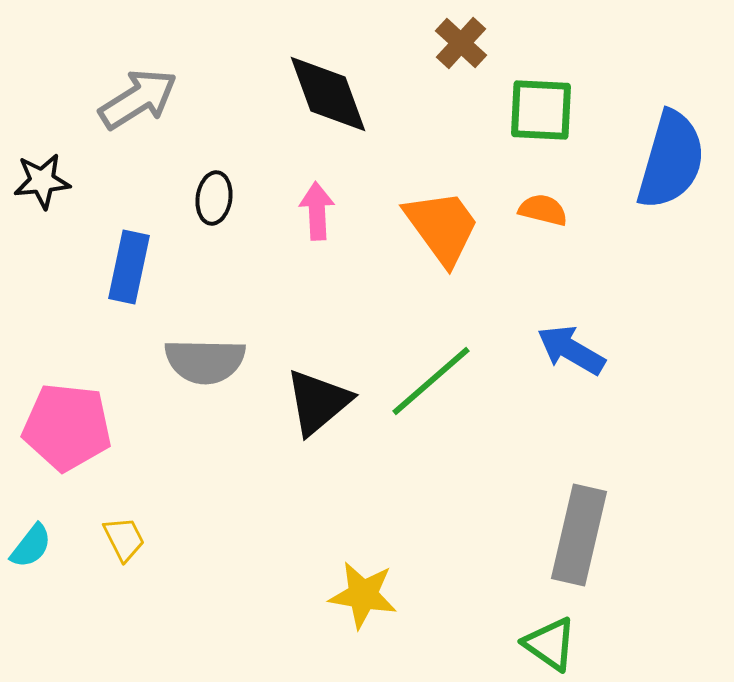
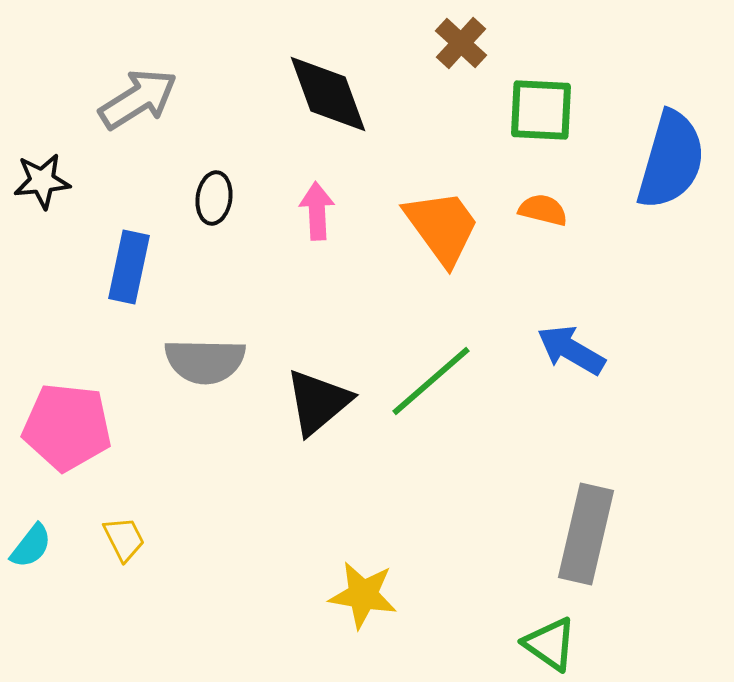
gray rectangle: moved 7 px right, 1 px up
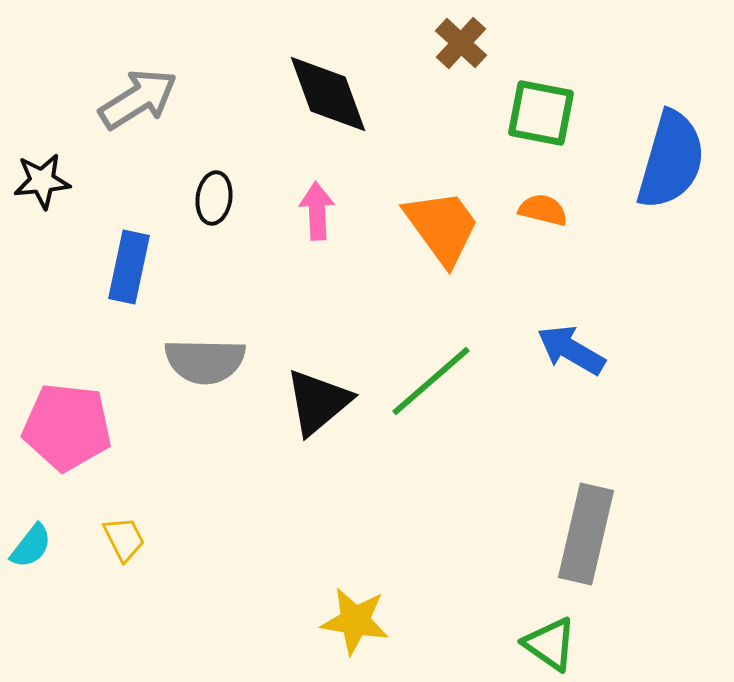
green square: moved 3 px down; rotated 8 degrees clockwise
yellow star: moved 8 px left, 26 px down
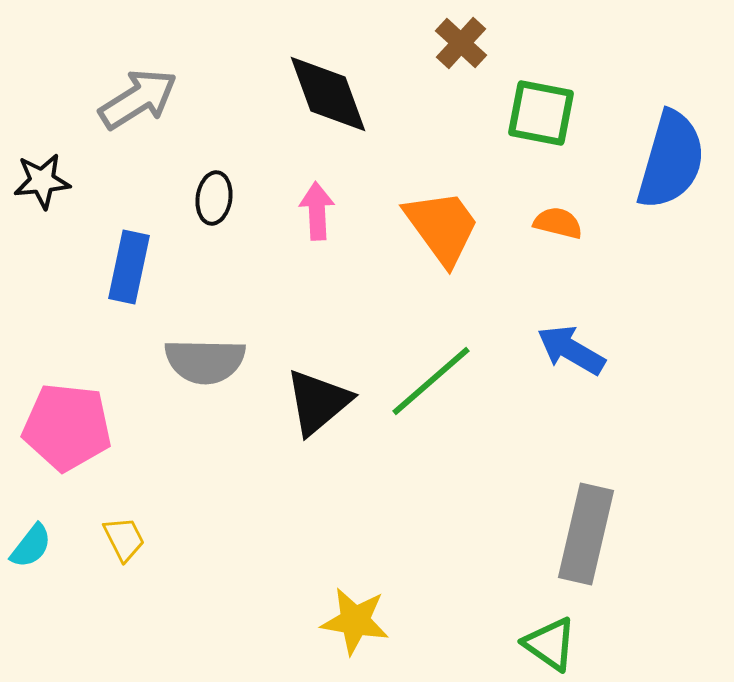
orange semicircle: moved 15 px right, 13 px down
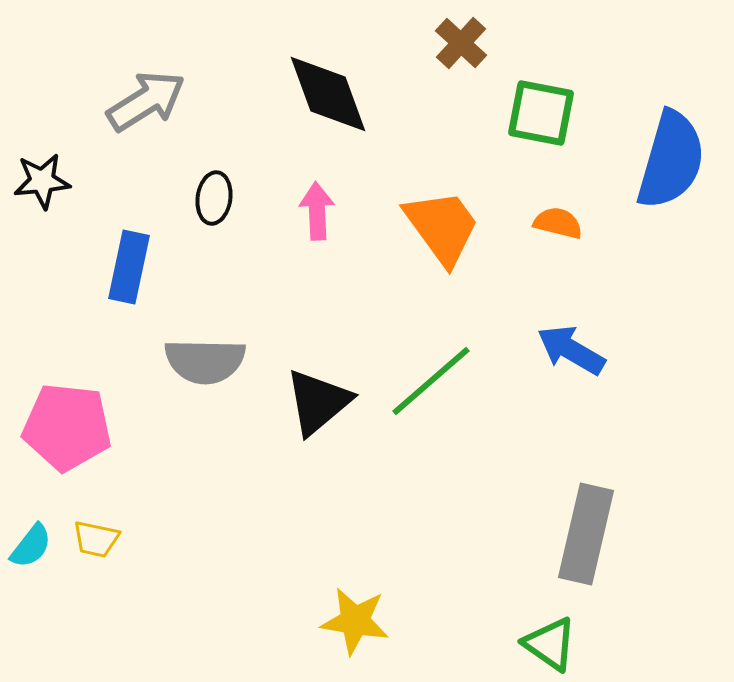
gray arrow: moved 8 px right, 2 px down
yellow trapezoid: moved 28 px left; rotated 129 degrees clockwise
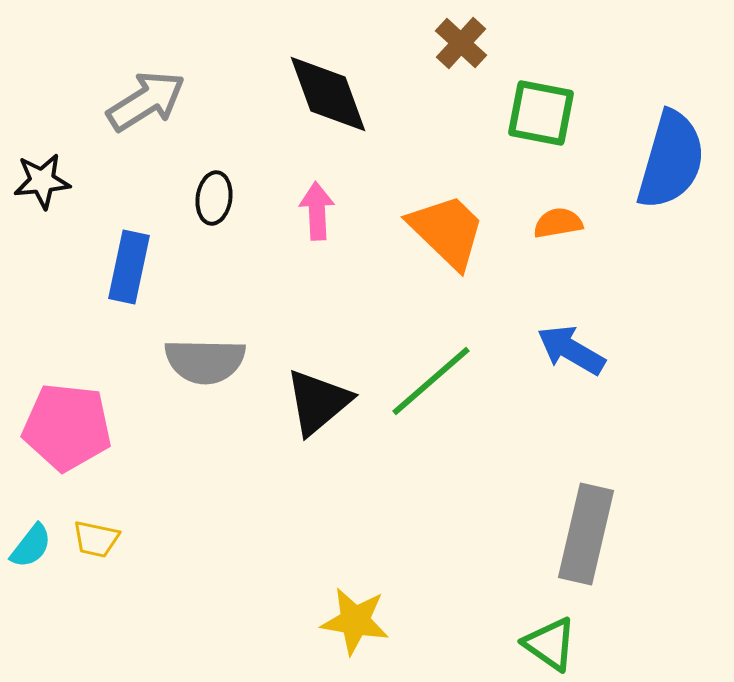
orange semicircle: rotated 24 degrees counterclockwise
orange trapezoid: moved 5 px right, 4 px down; rotated 10 degrees counterclockwise
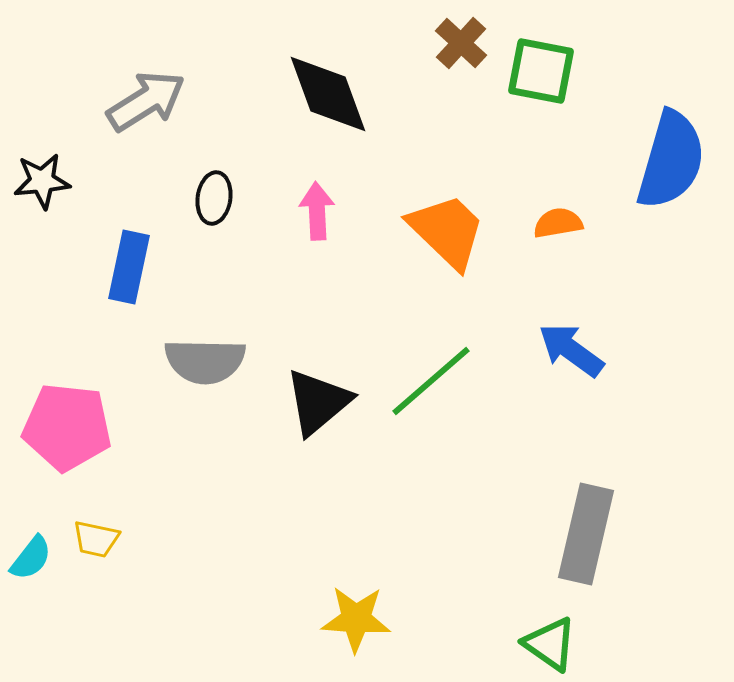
green square: moved 42 px up
blue arrow: rotated 6 degrees clockwise
cyan semicircle: moved 12 px down
yellow star: moved 1 px right, 2 px up; rotated 6 degrees counterclockwise
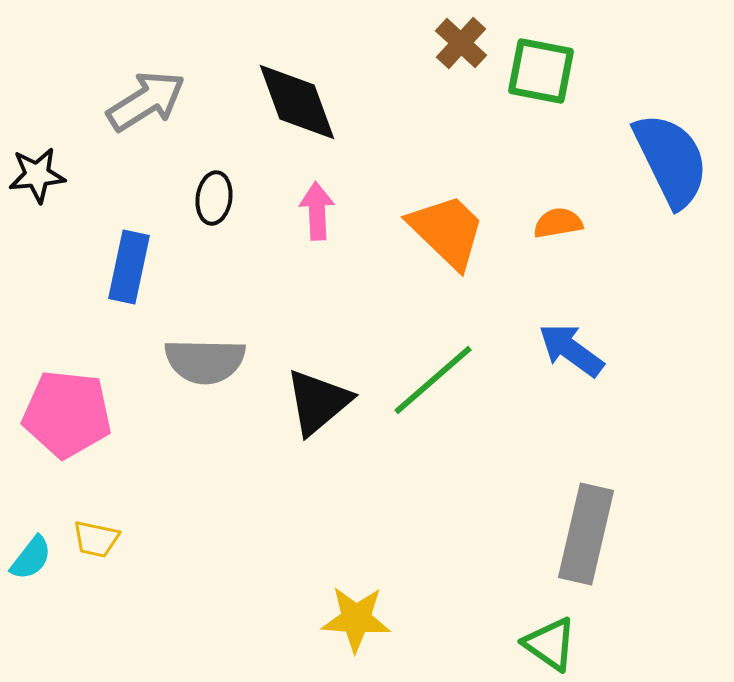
black diamond: moved 31 px left, 8 px down
blue semicircle: rotated 42 degrees counterclockwise
black star: moved 5 px left, 6 px up
green line: moved 2 px right, 1 px up
pink pentagon: moved 13 px up
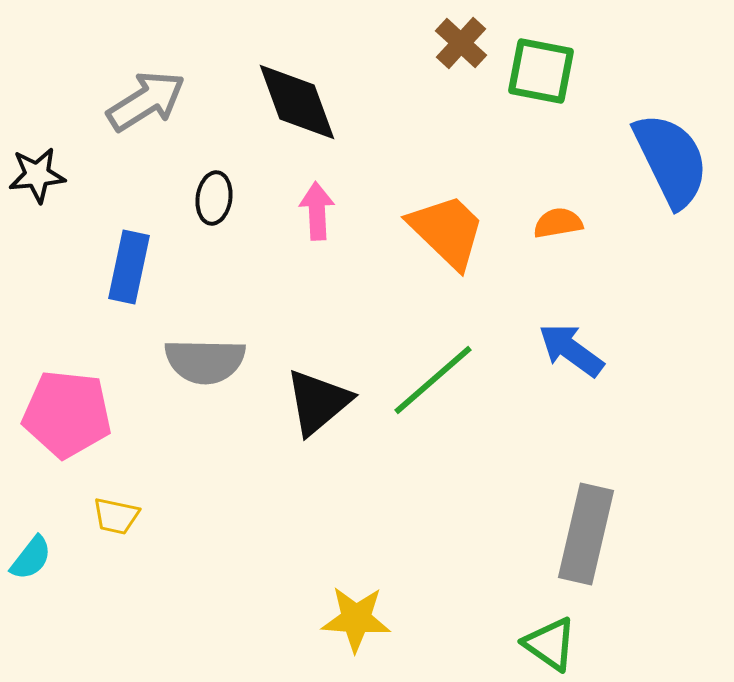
yellow trapezoid: moved 20 px right, 23 px up
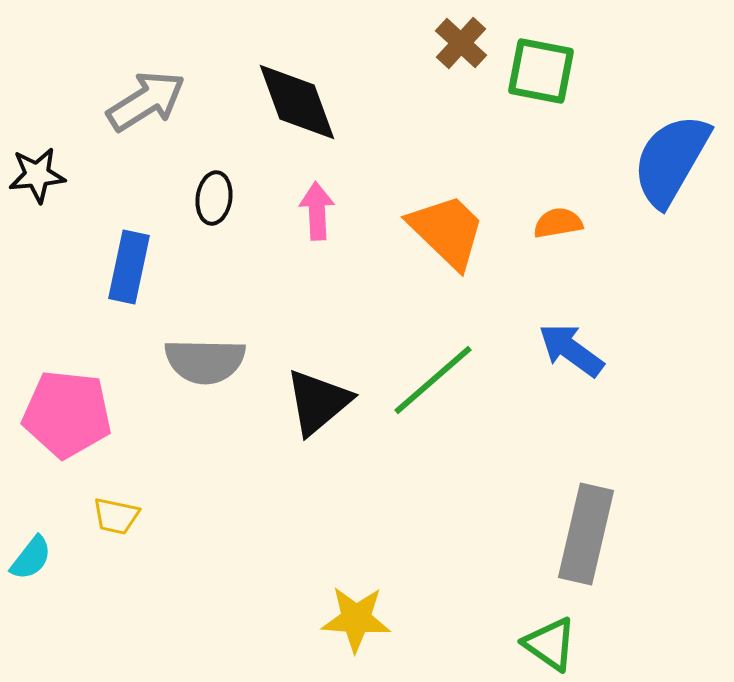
blue semicircle: rotated 124 degrees counterclockwise
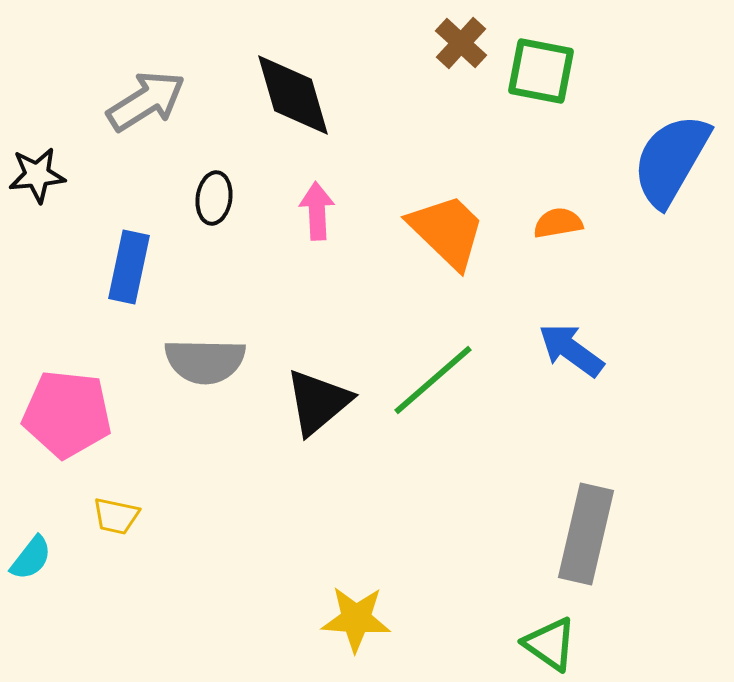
black diamond: moved 4 px left, 7 px up; rotated 4 degrees clockwise
